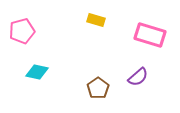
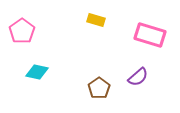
pink pentagon: rotated 20 degrees counterclockwise
brown pentagon: moved 1 px right
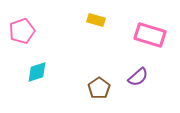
pink pentagon: rotated 15 degrees clockwise
cyan diamond: rotated 30 degrees counterclockwise
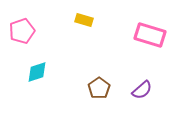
yellow rectangle: moved 12 px left
purple semicircle: moved 4 px right, 13 px down
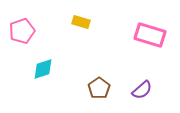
yellow rectangle: moved 3 px left, 2 px down
cyan diamond: moved 6 px right, 3 px up
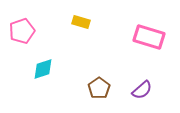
pink rectangle: moved 1 px left, 2 px down
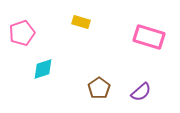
pink pentagon: moved 2 px down
purple semicircle: moved 1 px left, 2 px down
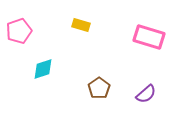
yellow rectangle: moved 3 px down
pink pentagon: moved 3 px left, 2 px up
purple semicircle: moved 5 px right, 2 px down
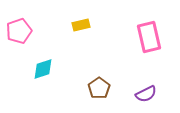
yellow rectangle: rotated 30 degrees counterclockwise
pink rectangle: rotated 60 degrees clockwise
purple semicircle: rotated 15 degrees clockwise
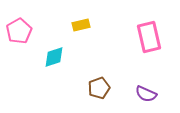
pink pentagon: rotated 10 degrees counterclockwise
cyan diamond: moved 11 px right, 12 px up
brown pentagon: rotated 15 degrees clockwise
purple semicircle: rotated 50 degrees clockwise
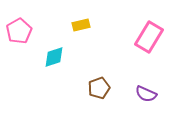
pink rectangle: rotated 44 degrees clockwise
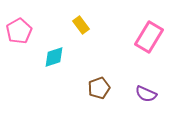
yellow rectangle: rotated 66 degrees clockwise
